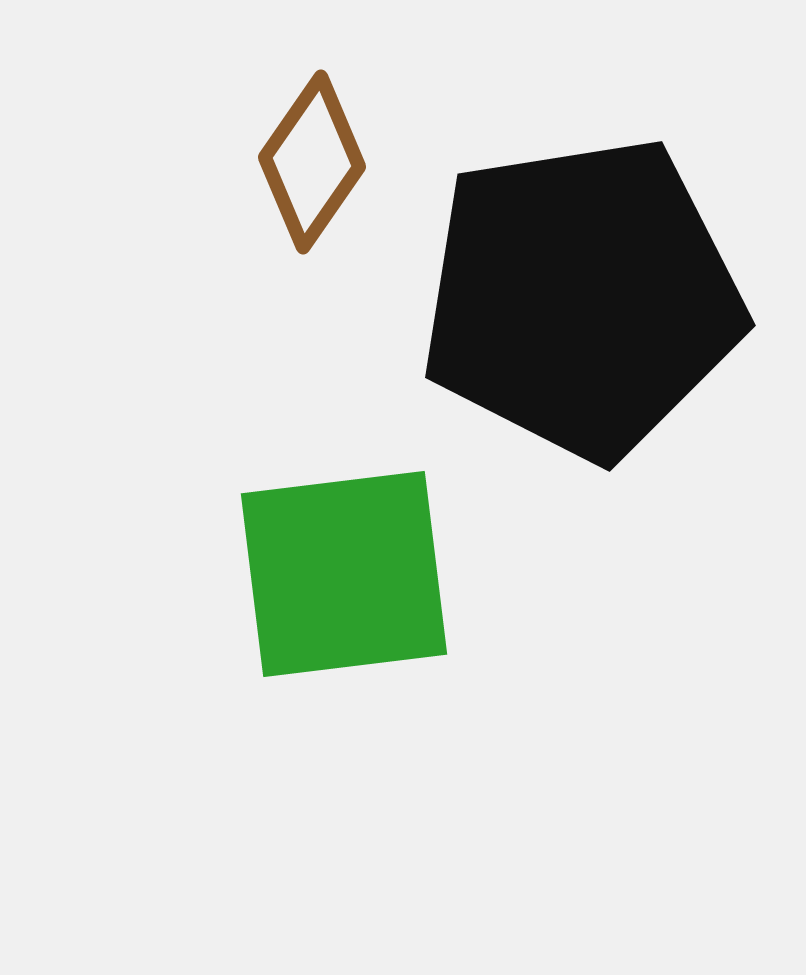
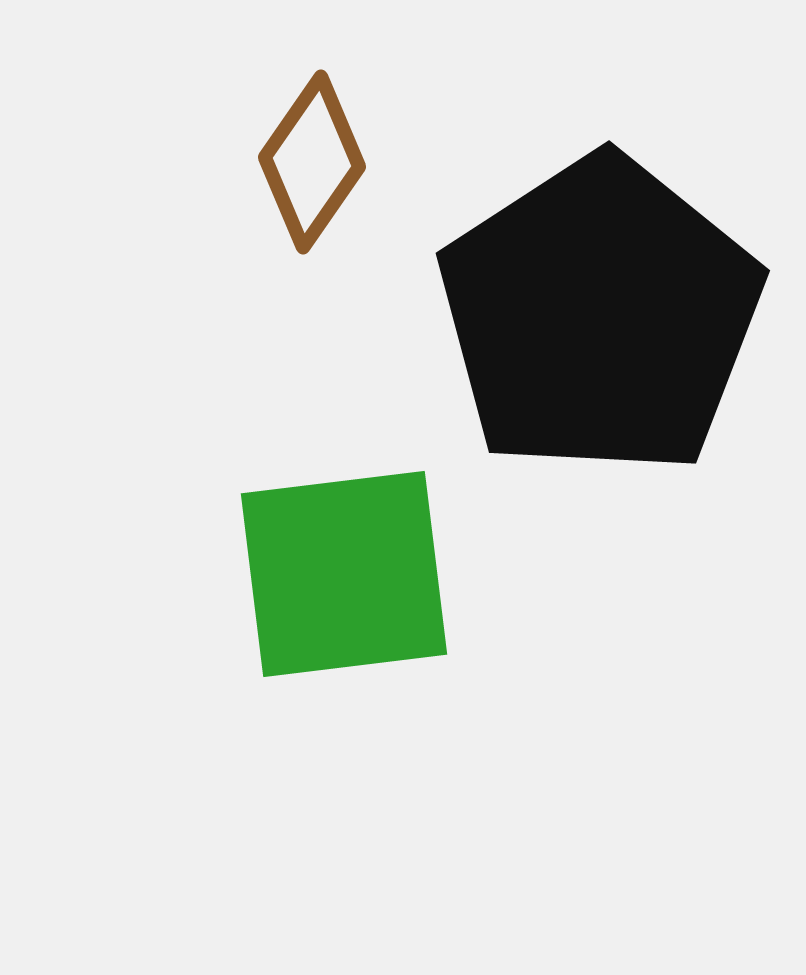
black pentagon: moved 18 px right, 18 px down; rotated 24 degrees counterclockwise
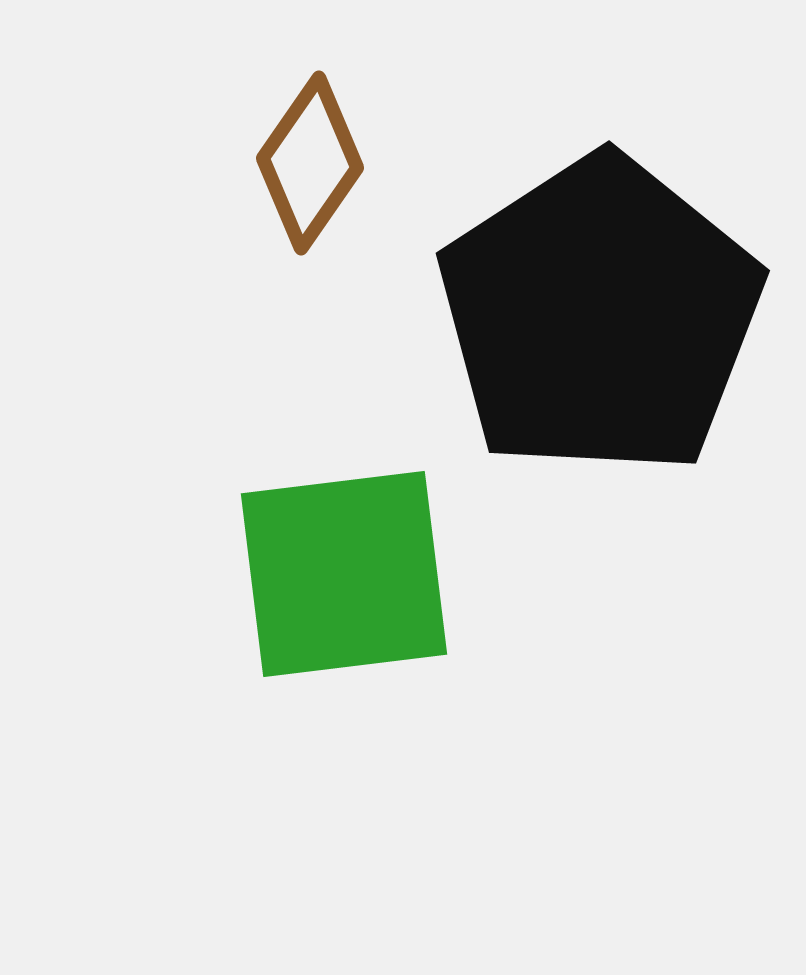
brown diamond: moved 2 px left, 1 px down
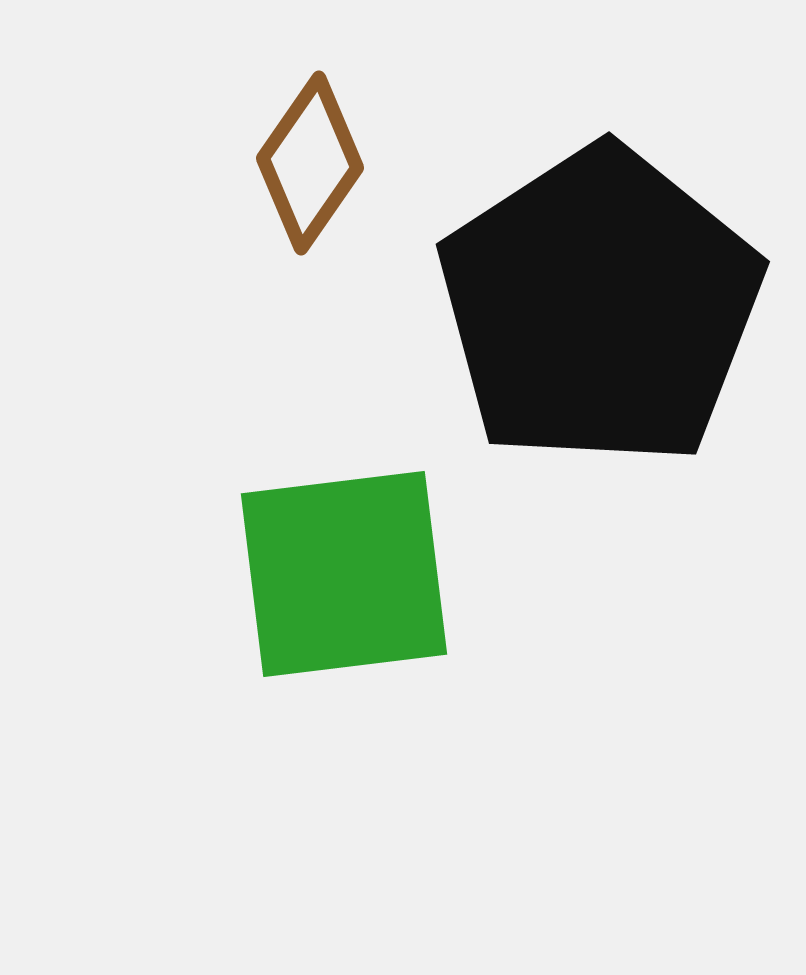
black pentagon: moved 9 px up
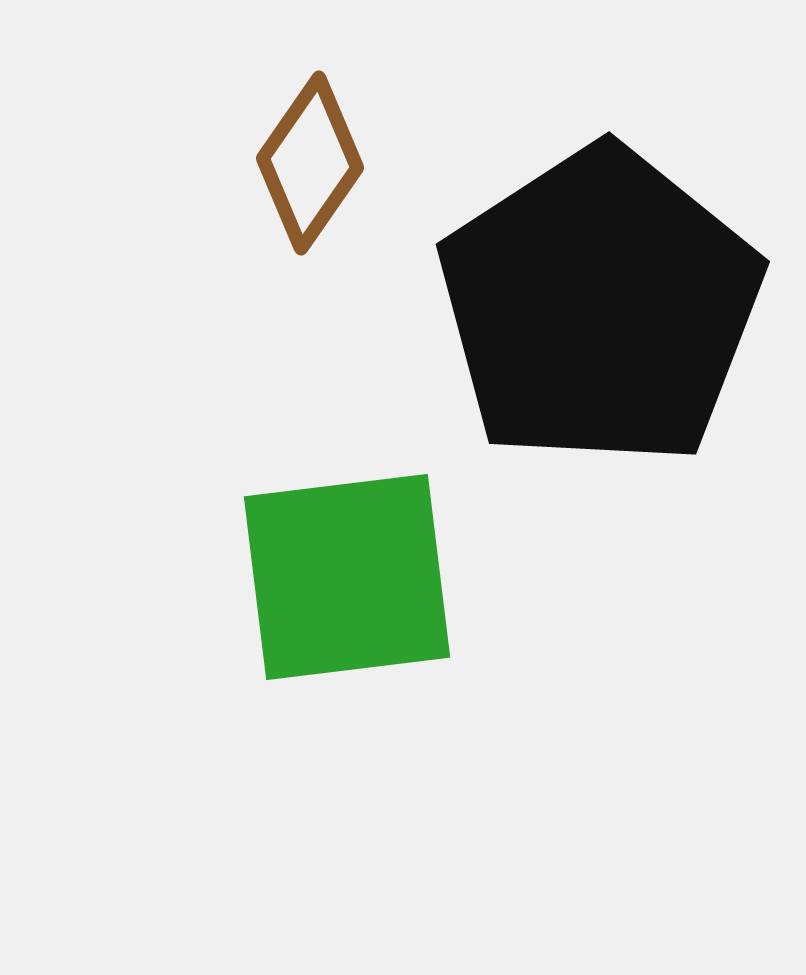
green square: moved 3 px right, 3 px down
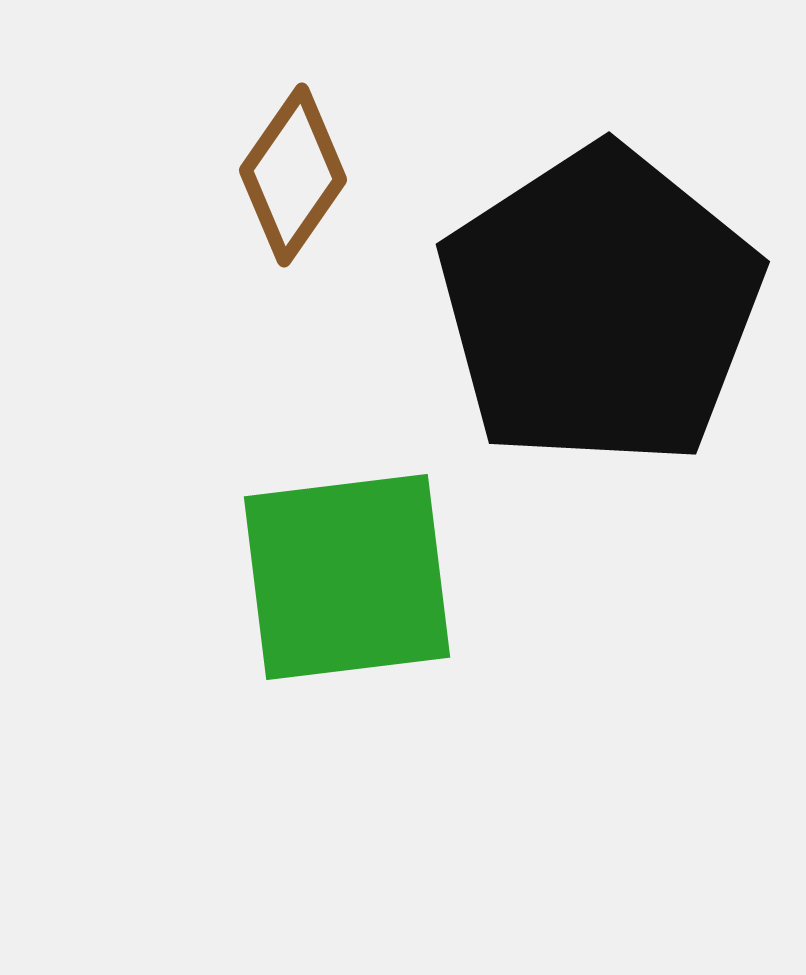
brown diamond: moved 17 px left, 12 px down
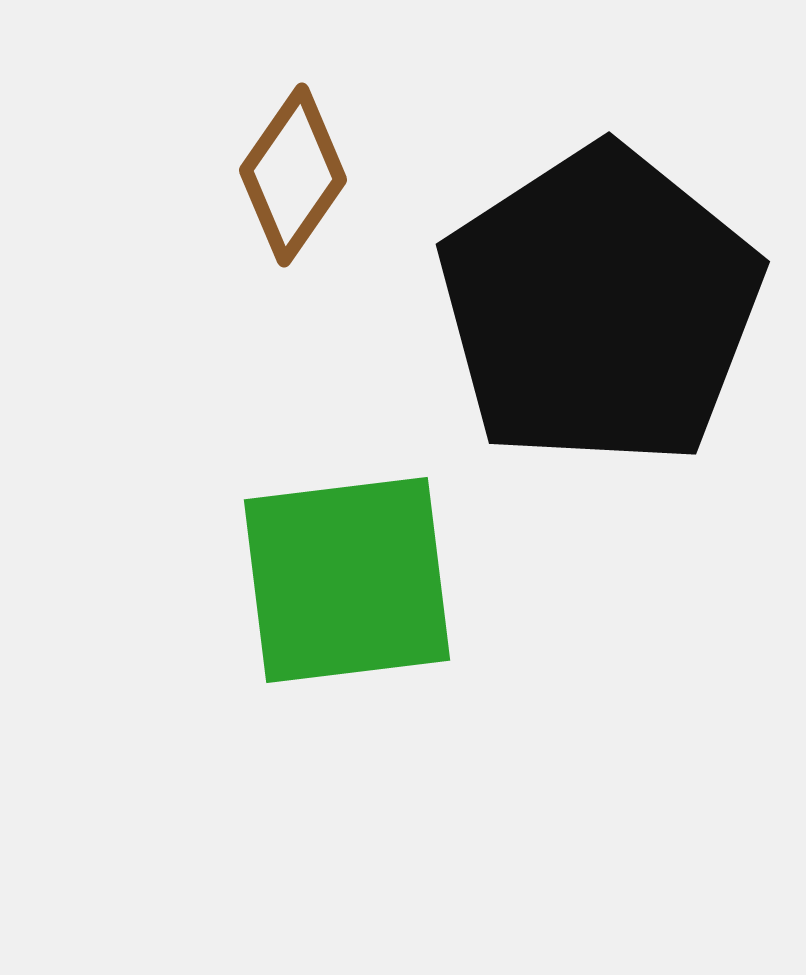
green square: moved 3 px down
